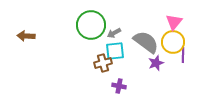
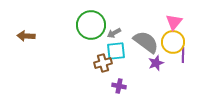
cyan square: moved 1 px right
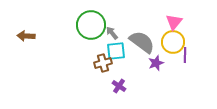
gray arrow: moved 2 px left; rotated 80 degrees clockwise
gray semicircle: moved 4 px left
purple line: moved 2 px right
purple cross: rotated 24 degrees clockwise
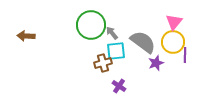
gray semicircle: moved 1 px right
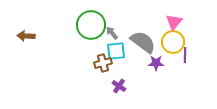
purple star: rotated 21 degrees clockwise
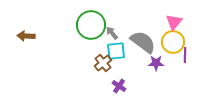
brown cross: rotated 24 degrees counterclockwise
